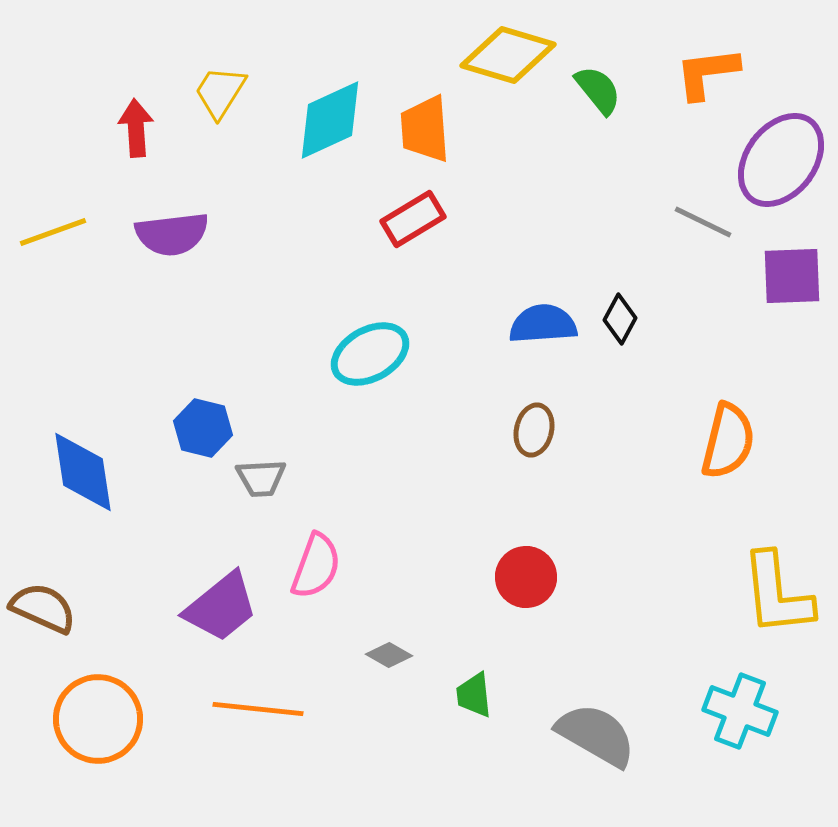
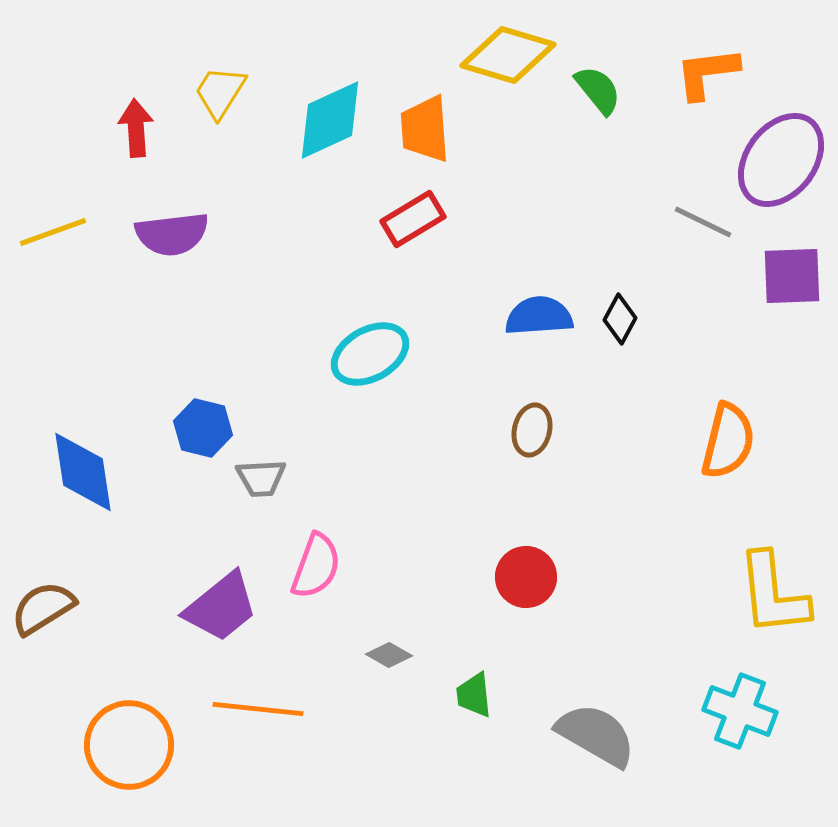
blue semicircle: moved 4 px left, 8 px up
brown ellipse: moved 2 px left
yellow L-shape: moved 4 px left
brown semicircle: rotated 56 degrees counterclockwise
orange circle: moved 31 px right, 26 px down
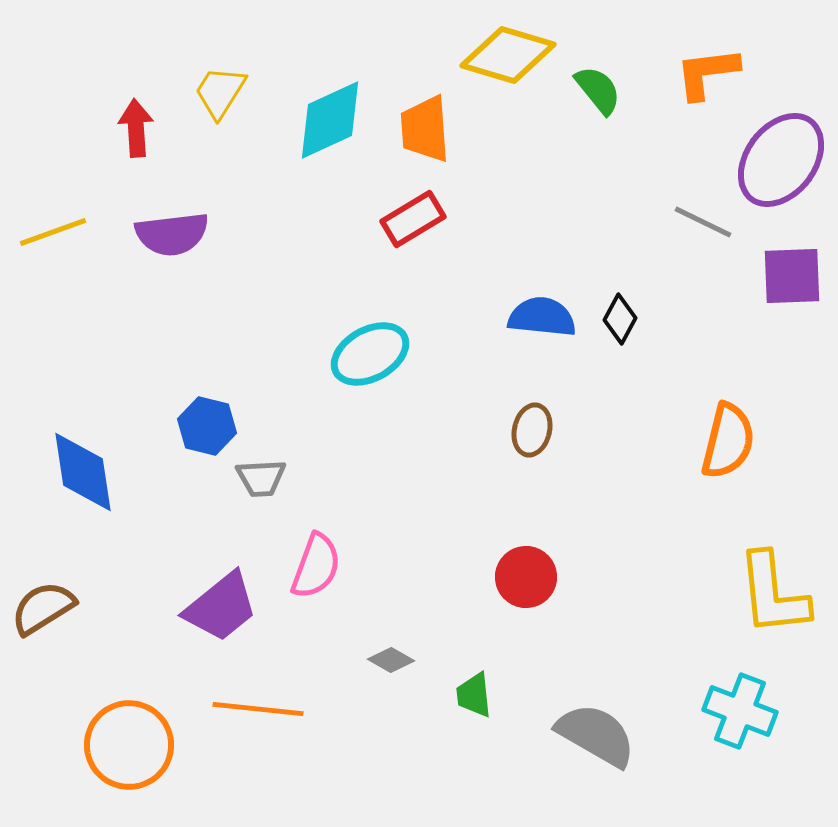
blue semicircle: moved 3 px right, 1 px down; rotated 10 degrees clockwise
blue hexagon: moved 4 px right, 2 px up
gray diamond: moved 2 px right, 5 px down
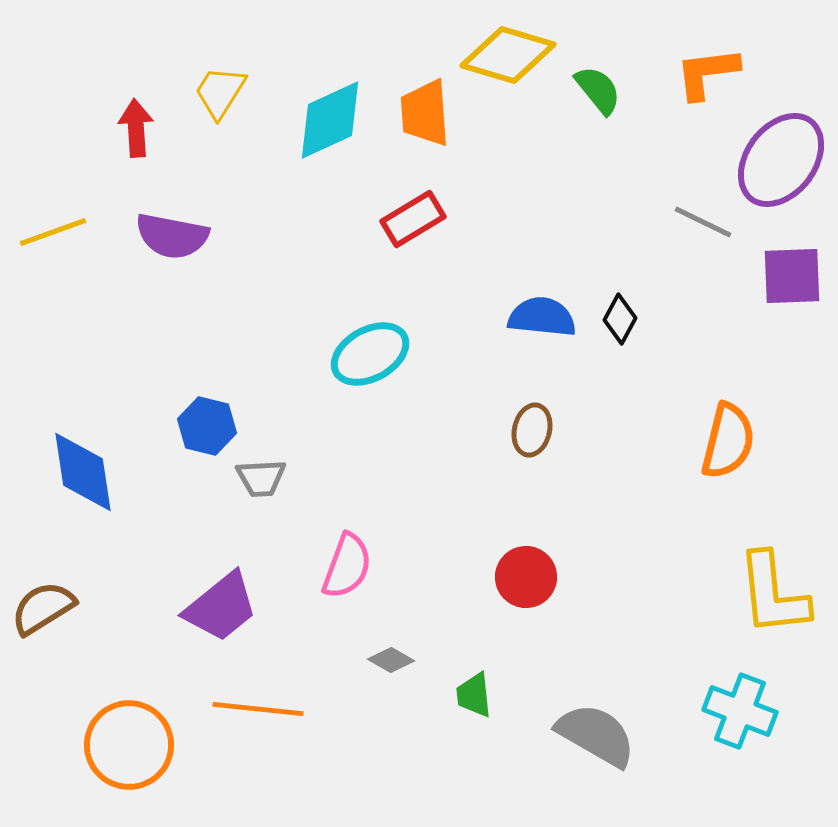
orange trapezoid: moved 16 px up
purple semicircle: moved 2 px down; rotated 18 degrees clockwise
pink semicircle: moved 31 px right
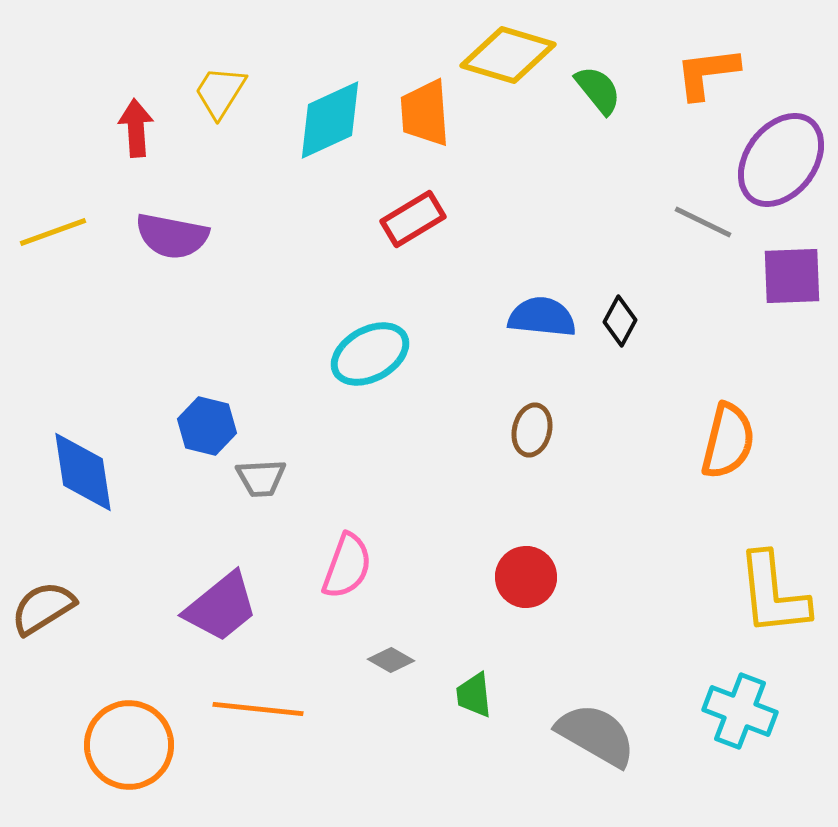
black diamond: moved 2 px down
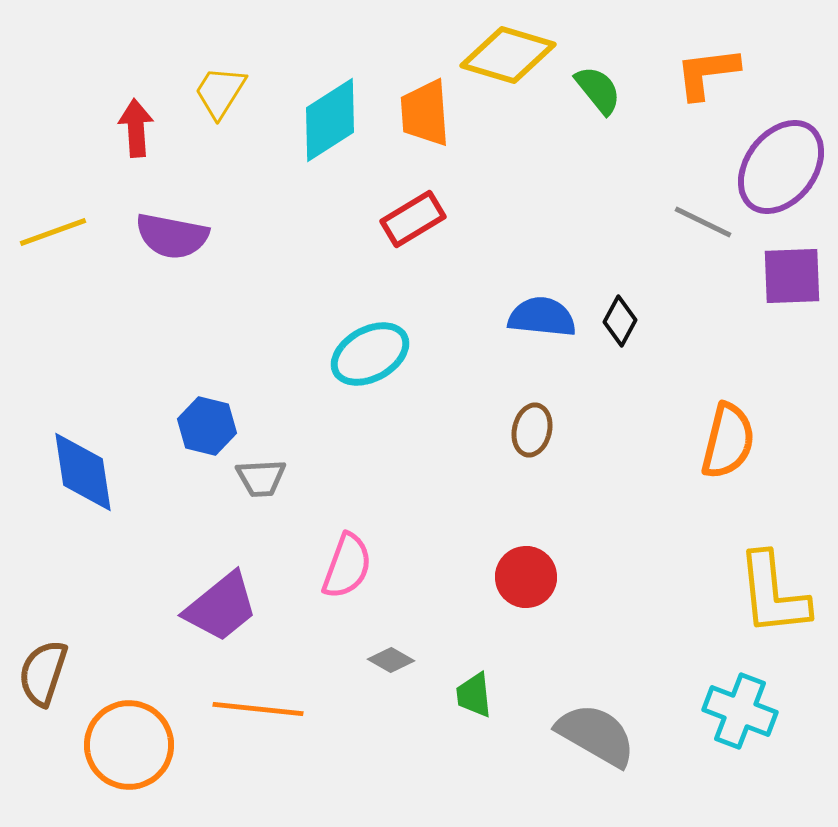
cyan diamond: rotated 8 degrees counterclockwise
purple ellipse: moved 7 px down
brown semicircle: moved 65 px down; rotated 40 degrees counterclockwise
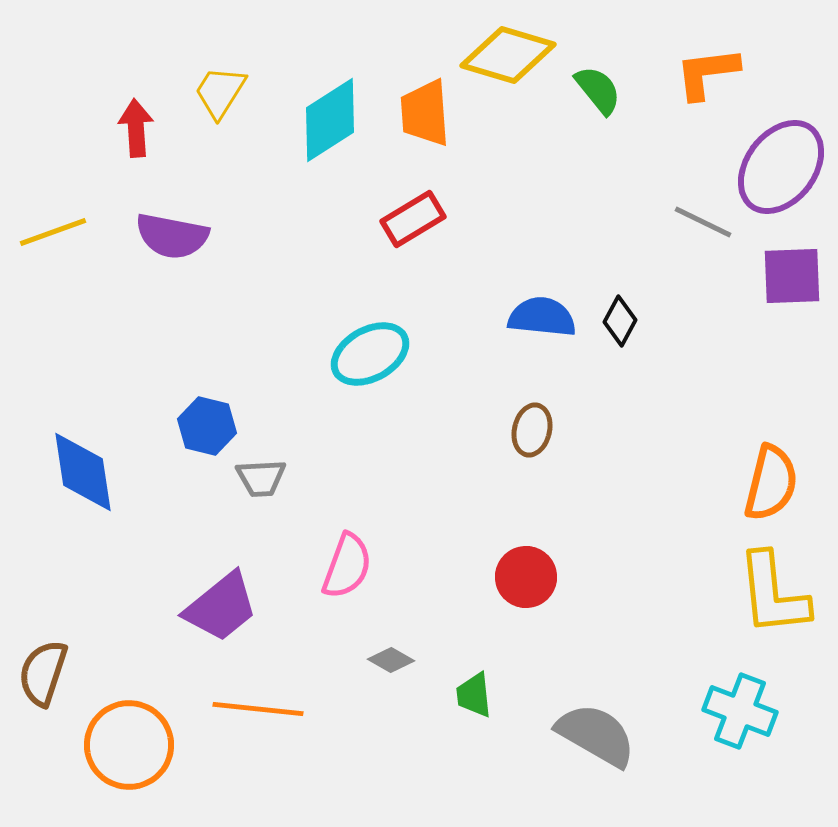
orange semicircle: moved 43 px right, 42 px down
